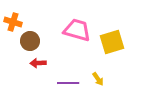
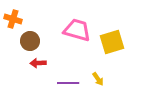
orange cross: moved 3 px up
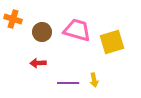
brown circle: moved 12 px right, 9 px up
yellow arrow: moved 4 px left, 1 px down; rotated 24 degrees clockwise
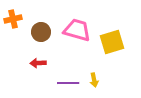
orange cross: rotated 30 degrees counterclockwise
brown circle: moved 1 px left
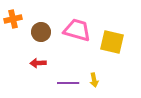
yellow square: rotated 30 degrees clockwise
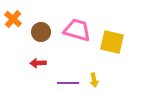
orange cross: rotated 36 degrees counterclockwise
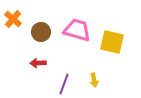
purple line: moved 4 px left, 1 px down; rotated 70 degrees counterclockwise
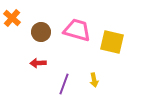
orange cross: moved 1 px left, 1 px up
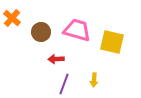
red arrow: moved 18 px right, 4 px up
yellow arrow: rotated 16 degrees clockwise
